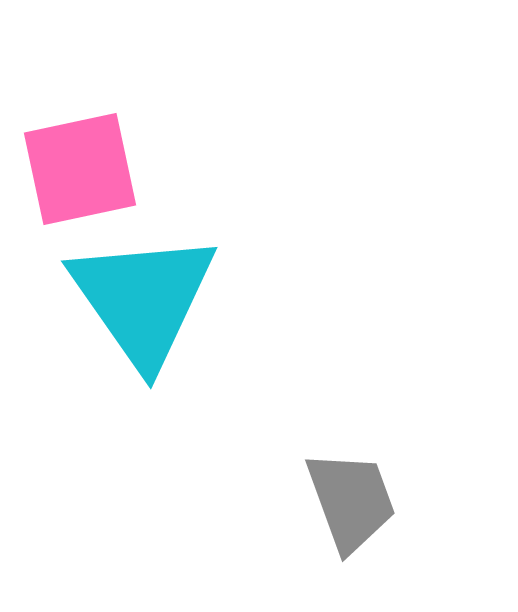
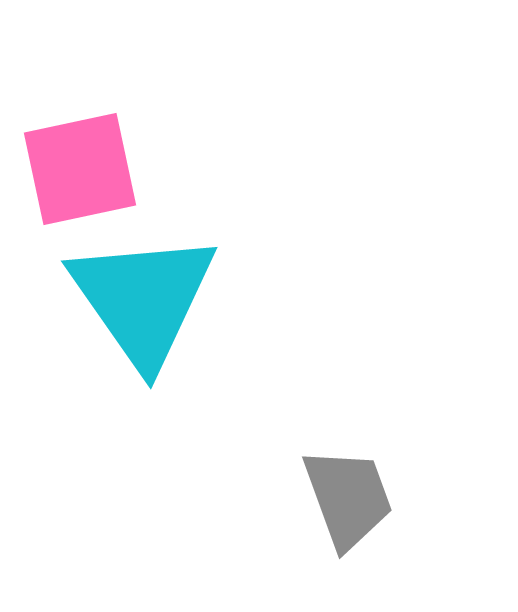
gray trapezoid: moved 3 px left, 3 px up
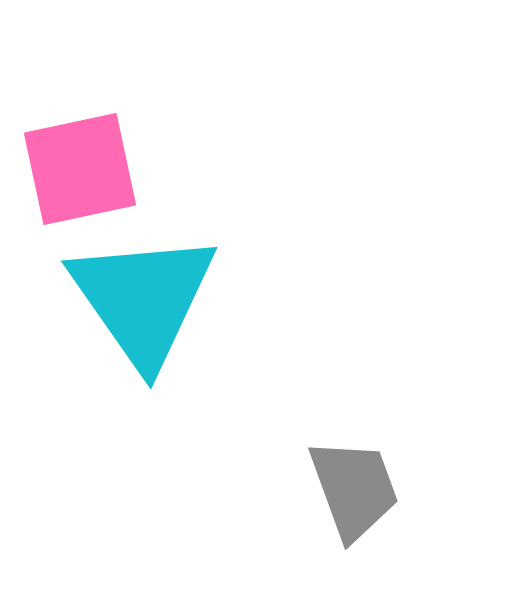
gray trapezoid: moved 6 px right, 9 px up
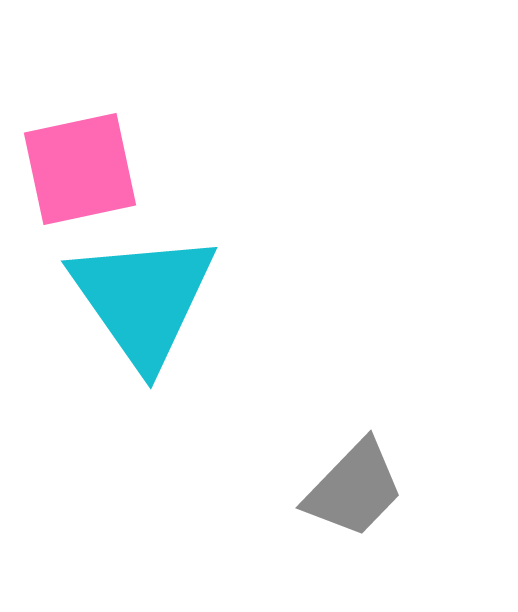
gray trapezoid: rotated 64 degrees clockwise
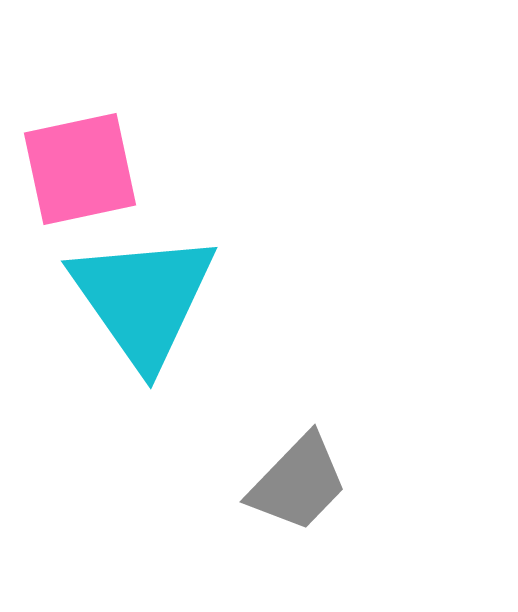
gray trapezoid: moved 56 px left, 6 px up
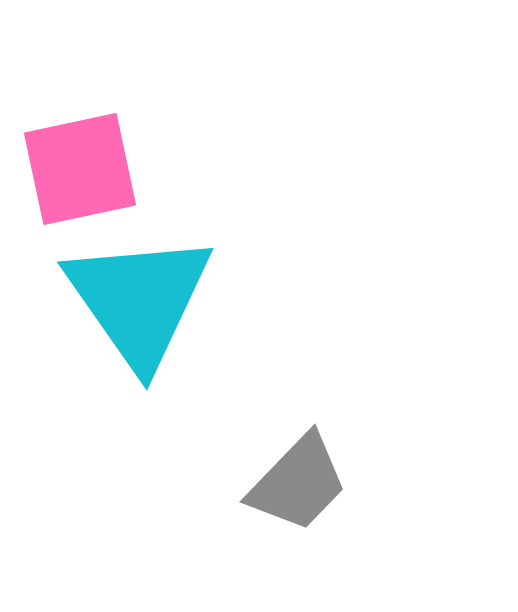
cyan triangle: moved 4 px left, 1 px down
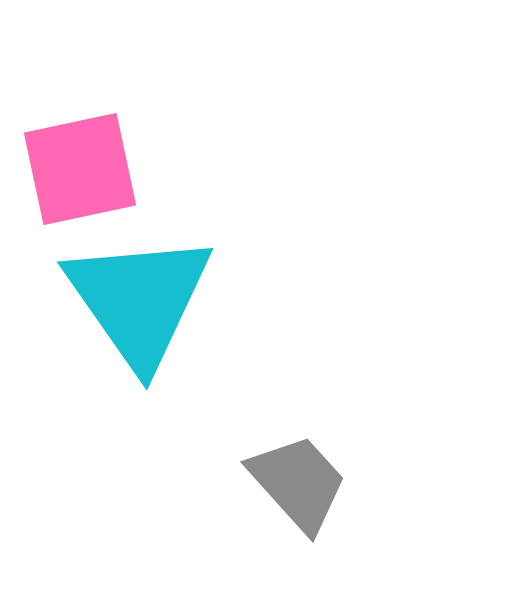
gray trapezoid: rotated 86 degrees counterclockwise
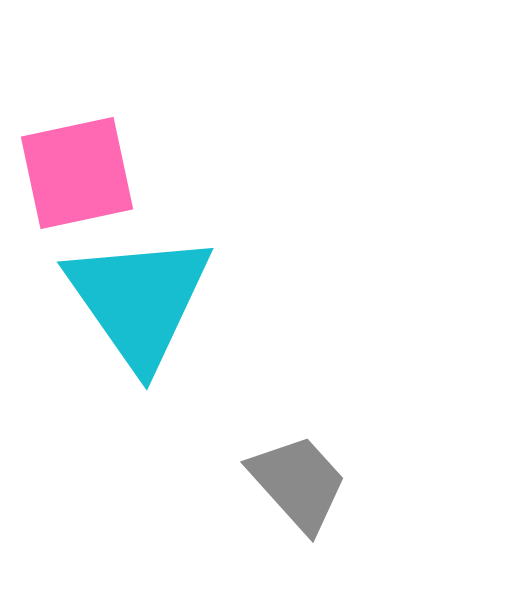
pink square: moved 3 px left, 4 px down
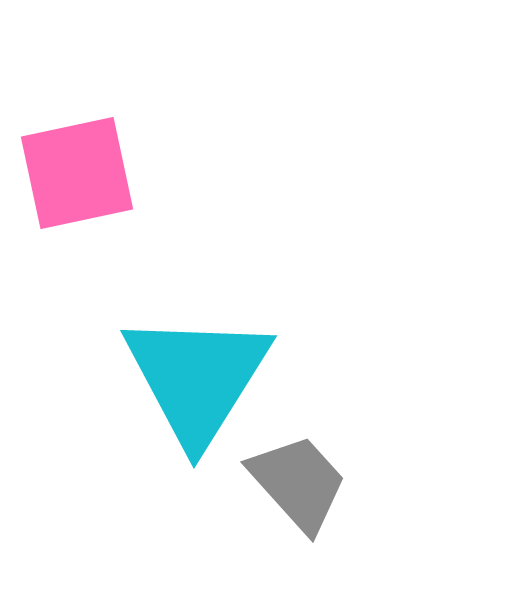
cyan triangle: moved 58 px right, 78 px down; rotated 7 degrees clockwise
